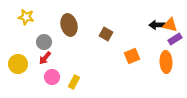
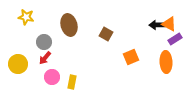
orange triangle: moved 1 px left, 1 px up; rotated 14 degrees clockwise
orange square: moved 1 px left, 1 px down
yellow rectangle: moved 2 px left; rotated 16 degrees counterclockwise
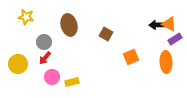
yellow rectangle: rotated 64 degrees clockwise
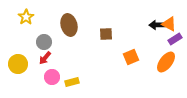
yellow star: rotated 28 degrees clockwise
brown square: rotated 32 degrees counterclockwise
orange ellipse: rotated 40 degrees clockwise
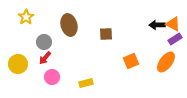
orange triangle: moved 4 px right
orange square: moved 4 px down
yellow rectangle: moved 14 px right, 1 px down
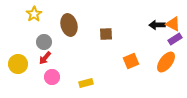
yellow star: moved 8 px right, 3 px up
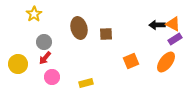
brown ellipse: moved 10 px right, 3 px down
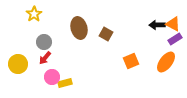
brown square: rotated 32 degrees clockwise
yellow rectangle: moved 21 px left
